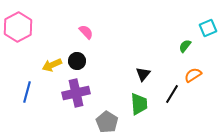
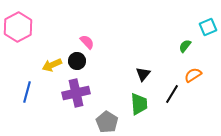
cyan square: moved 1 px up
pink semicircle: moved 1 px right, 10 px down
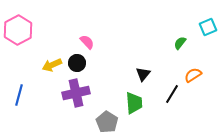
pink hexagon: moved 3 px down
green semicircle: moved 5 px left, 3 px up
black circle: moved 2 px down
blue line: moved 8 px left, 3 px down
green trapezoid: moved 5 px left, 1 px up
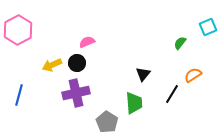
pink semicircle: rotated 70 degrees counterclockwise
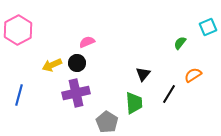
black line: moved 3 px left
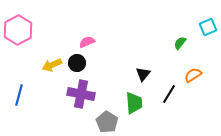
purple cross: moved 5 px right, 1 px down; rotated 24 degrees clockwise
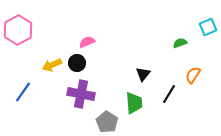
green semicircle: rotated 32 degrees clockwise
orange semicircle: rotated 24 degrees counterclockwise
blue line: moved 4 px right, 3 px up; rotated 20 degrees clockwise
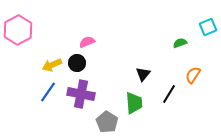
blue line: moved 25 px right
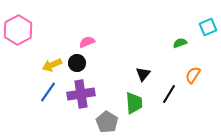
purple cross: rotated 20 degrees counterclockwise
